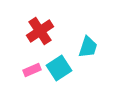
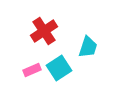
red cross: moved 4 px right
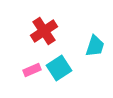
cyan trapezoid: moved 7 px right, 1 px up
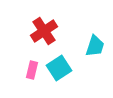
pink rectangle: rotated 54 degrees counterclockwise
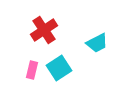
red cross: moved 1 px up
cyan trapezoid: moved 2 px right, 3 px up; rotated 45 degrees clockwise
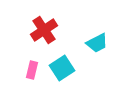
cyan square: moved 3 px right
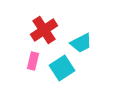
cyan trapezoid: moved 16 px left
pink rectangle: moved 1 px right, 9 px up
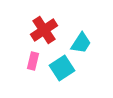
cyan trapezoid: rotated 30 degrees counterclockwise
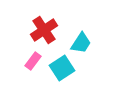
pink rectangle: rotated 24 degrees clockwise
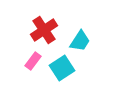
cyan trapezoid: moved 1 px left, 2 px up
